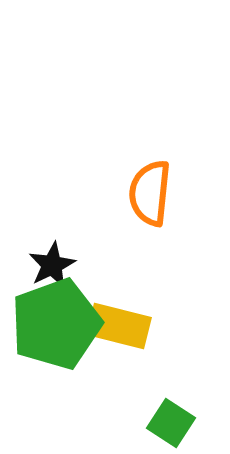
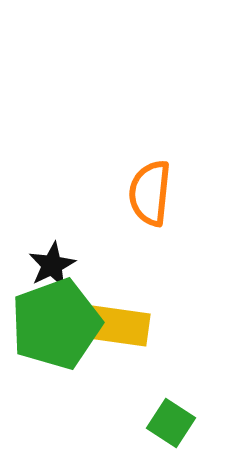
yellow rectangle: rotated 6 degrees counterclockwise
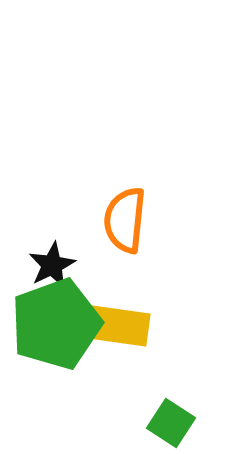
orange semicircle: moved 25 px left, 27 px down
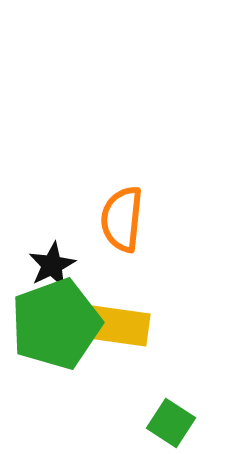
orange semicircle: moved 3 px left, 1 px up
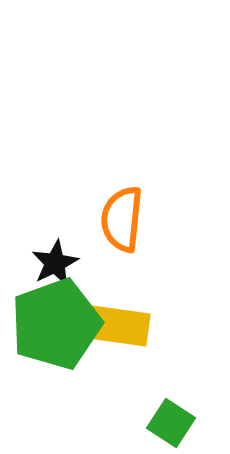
black star: moved 3 px right, 2 px up
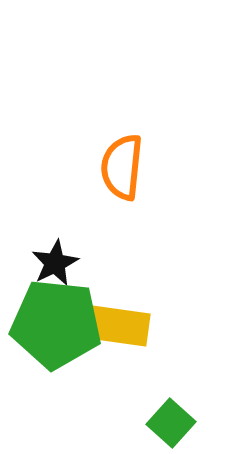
orange semicircle: moved 52 px up
green pentagon: rotated 26 degrees clockwise
green square: rotated 9 degrees clockwise
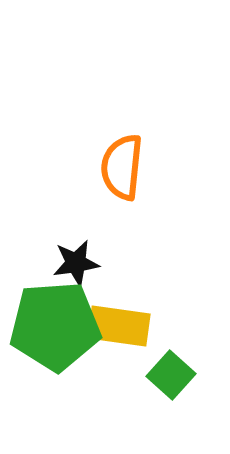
black star: moved 21 px right; rotated 18 degrees clockwise
green pentagon: moved 1 px left, 2 px down; rotated 10 degrees counterclockwise
green square: moved 48 px up
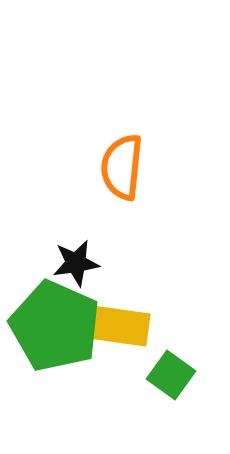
green pentagon: rotated 28 degrees clockwise
green square: rotated 6 degrees counterclockwise
